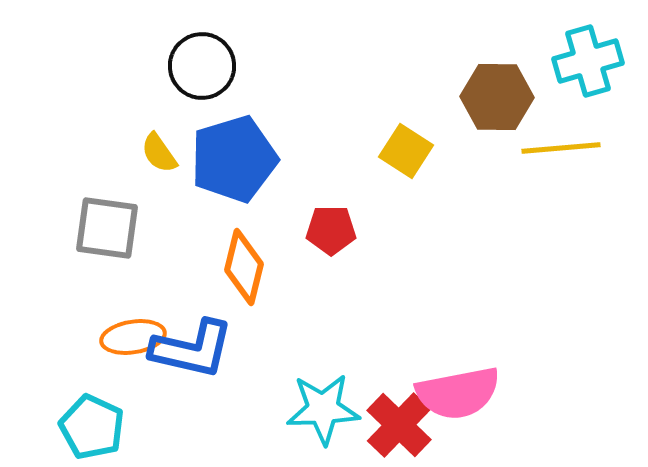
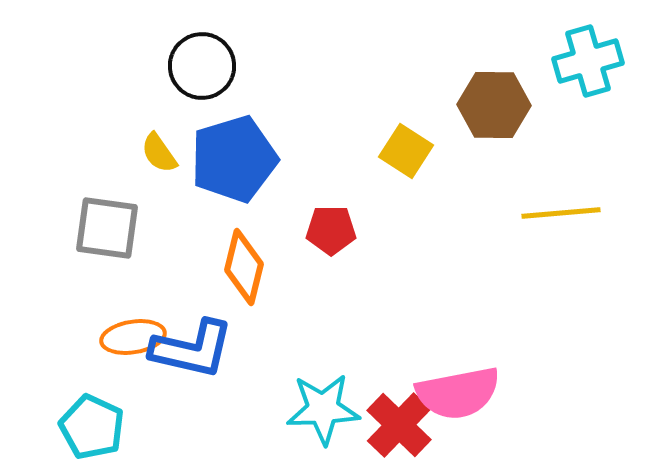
brown hexagon: moved 3 px left, 8 px down
yellow line: moved 65 px down
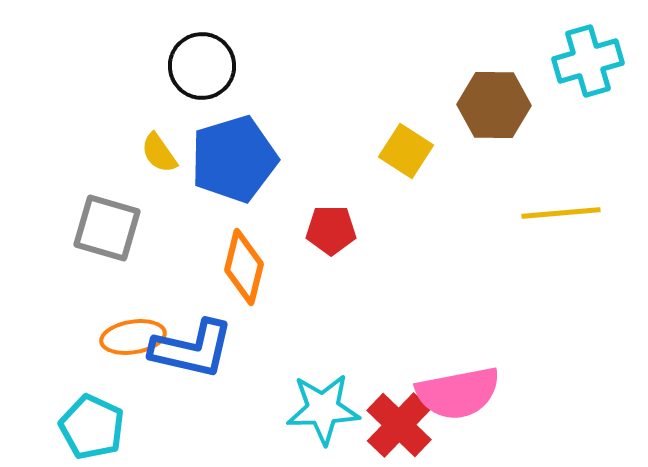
gray square: rotated 8 degrees clockwise
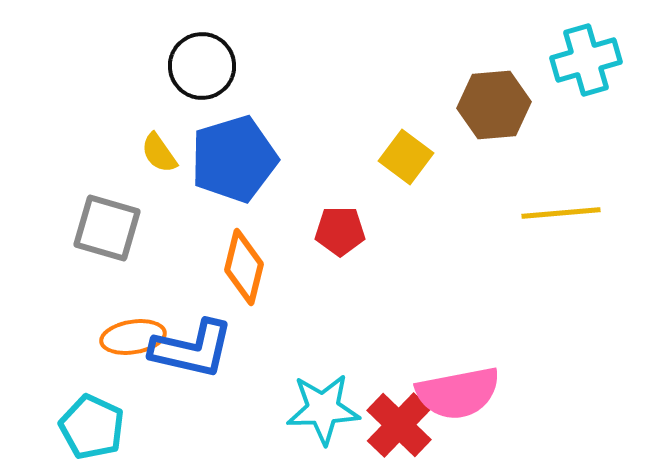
cyan cross: moved 2 px left, 1 px up
brown hexagon: rotated 6 degrees counterclockwise
yellow square: moved 6 px down; rotated 4 degrees clockwise
red pentagon: moved 9 px right, 1 px down
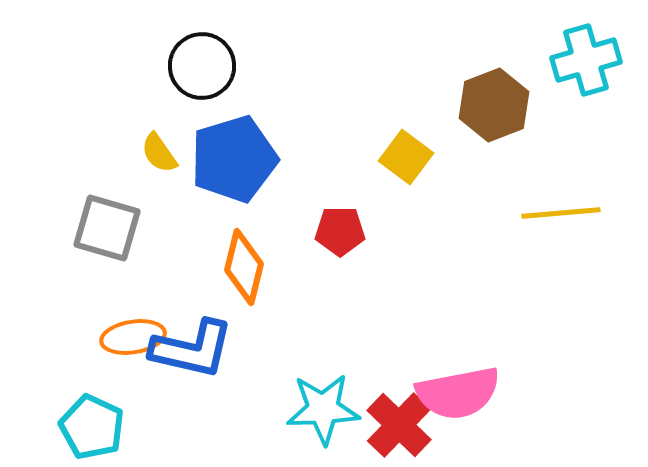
brown hexagon: rotated 16 degrees counterclockwise
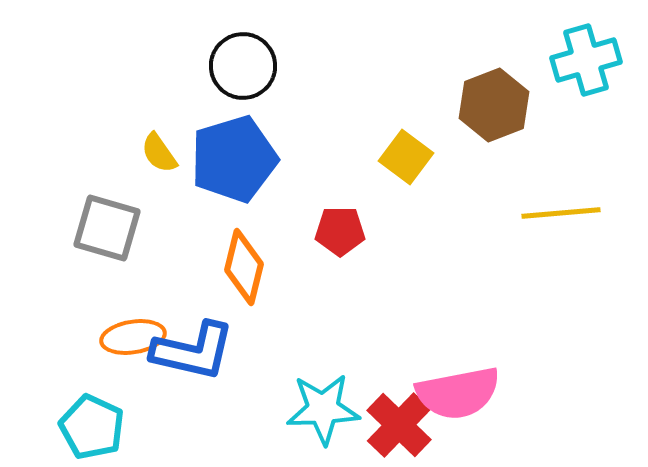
black circle: moved 41 px right
blue L-shape: moved 1 px right, 2 px down
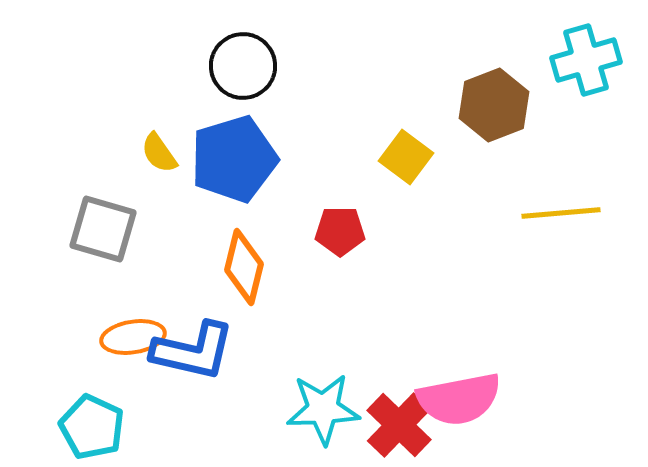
gray square: moved 4 px left, 1 px down
pink semicircle: moved 1 px right, 6 px down
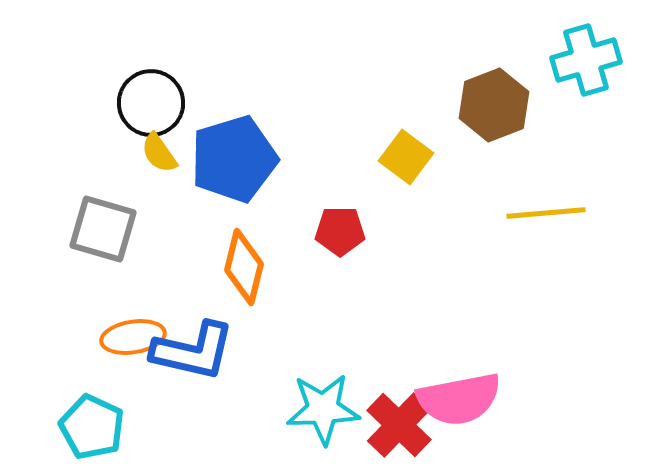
black circle: moved 92 px left, 37 px down
yellow line: moved 15 px left
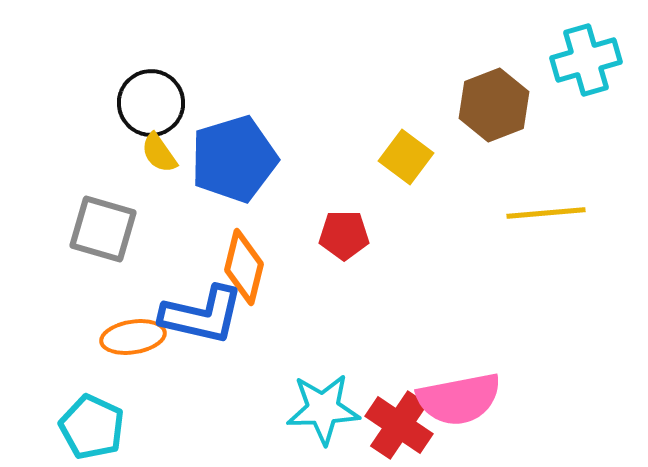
red pentagon: moved 4 px right, 4 px down
blue L-shape: moved 9 px right, 36 px up
red cross: rotated 10 degrees counterclockwise
